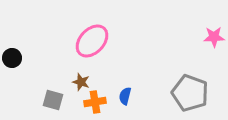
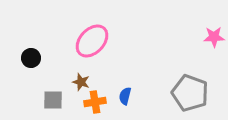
black circle: moved 19 px right
gray square: rotated 15 degrees counterclockwise
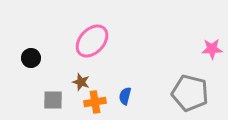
pink star: moved 2 px left, 12 px down
gray pentagon: rotated 6 degrees counterclockwise
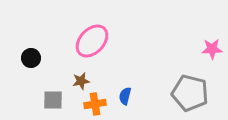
brown star: moved 1 px up; rotated 30 degrees counterclockwise
orange cross: moved 2 px down
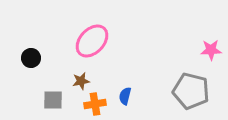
pink star: moved 1 px left, 1 px down
gray pentagon: moved 1 px right, 2 px up
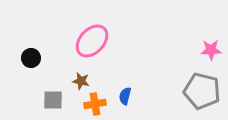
brown star: rotated 24 degrees clockwise
gray pentagon: moved 11 px right
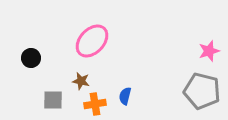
pink star: moved 2 px left, 1 px down; rotated 15 degrees counterclockwise
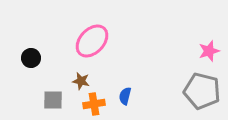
orange cross: moved 1 px left
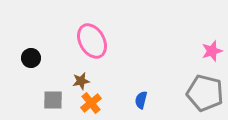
pink ellipse: rotated 72 degrees counterclockwise
pink star: moved 3 px right
brown star: rotated 24 degrees counterclockwise
gray pentagon: moved 3 px right, 2 px down
blue semicircle: moved 16 px right, 4 px down
orange cross: moved 3 px left, 1 px up; rotated 30 degrees counterclockwise
